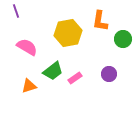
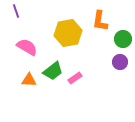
purple circle: moved 11 px right, 12 px up
orange triangle: moved 6 px up; rotated 21 degrees clockwise
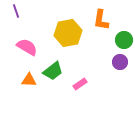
orange L-shape: moved 1 px right, 1 px up
green circle: moved 1 px right, 1 px down
pink rectangle: moved 5 px right, 6 px down
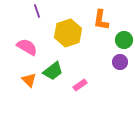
purple line: moved 21 px right
yellow hexagon: rotated 8 degrees counterclockwise
orange triangle: rotated 42 degrees clockwise
pink rectangle: moved 1 px down
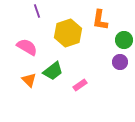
orange L-shape: moved 1 px left
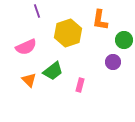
pink semicircle: moved 1 px left; rotated 125 degrees clockwise
purple circle: moved 7 px left
pink rectangle: rotated 40 degrees counterclockwise
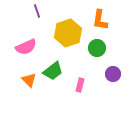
green circle: moved 27 px left, 8 px down
purple circle: moved 12 px down
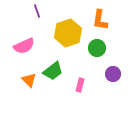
pink semicircle: moved 2 px left, 1 px up
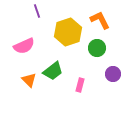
orange L-shape: rotated 145 degrees clockwise
yellow hexagon: moved 1 px up
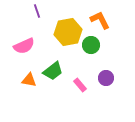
yellow hexagon: rotated 8 degrees clockwise
green circle: moved 6 px left, 3 px up
purple circle: moved 7 px left, 4 px down
orange triangle: rotated 35 degrees counterclockwise
pink rectangle: rotated 56 degrees counterclockwise
